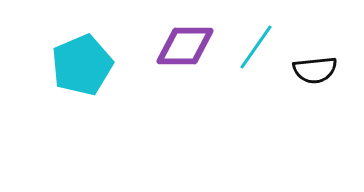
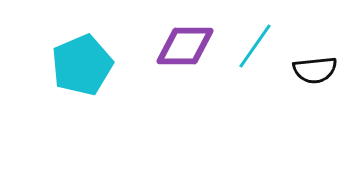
cyan line: moved 1 px left, 1 px up
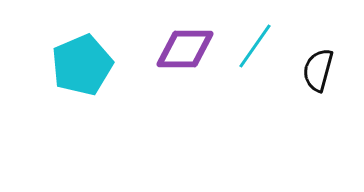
purple diamond: moved 3 px down
black semicircle: moved 3 px right; rotated 111 degrees clockwise
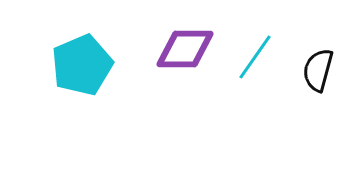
cyan line: moved 11 px down
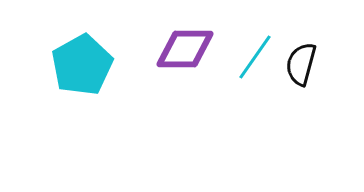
cyan pentagon: rotated 6 degrees counterclockwise
black semicircle: moved 17 px left, 6 px up
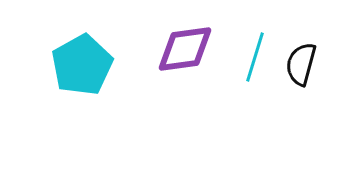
purple diamond: rotated 8 degrees counterclockwise
cyan line: rotated 18 degrees counterclockwise
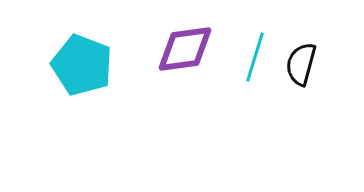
cyan pentagon: rotated 22 degrees counterclockwise
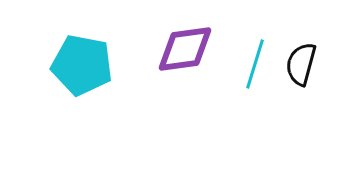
cyan line: moved 7 px down
cyan pentagon: rotated 10 degrees counterclockwise
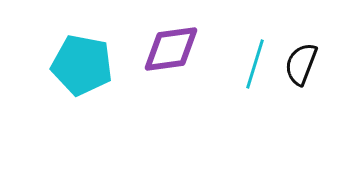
purple diamond: moved 14 px left
black semicircle: rotated 6 degrees clockwise
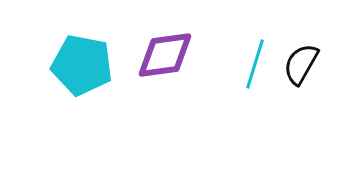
purple diamond: moved 6 px left, 6 px down
black semicircle: rotated 9 degrees clockwise
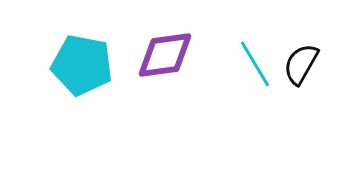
cyan line: rotated 48 degrees counterclockwise
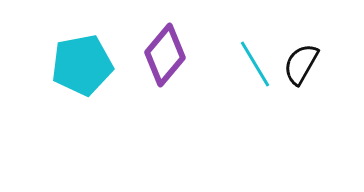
purple diamond: rotated 42 degrees counterclockwise
cyan pentagon: rotated 22 degrees counterclockwise
